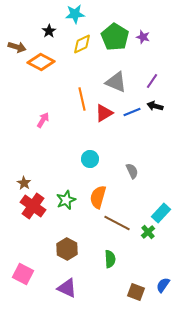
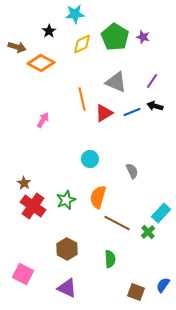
orange diamond: moved 1 px down
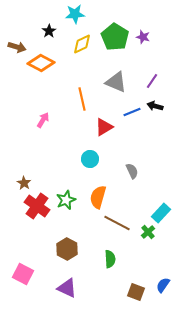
red triangle: moved 14 px down
red cross: moved 4 px right
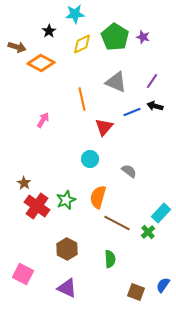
red triangle: rotated 18 degrees counterclockwise
gray semicircle: moved 3 px left; rotated 28 degrees counterclockwise
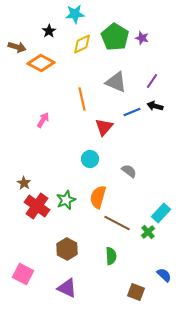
purple star: moved 1 px left, 1 px down
green semicircle: moved 1 px right, 3 px up
blue semicircle: moved 1 px right, 10 px up; rotated 98 degrees clockwise
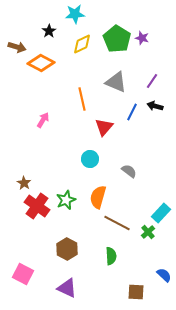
green pentagon: moved 2 px right, 2 px down
blue line: rotated 42 degrees counterclockwise
brown square: rotated 18 degrees counterclockwise
